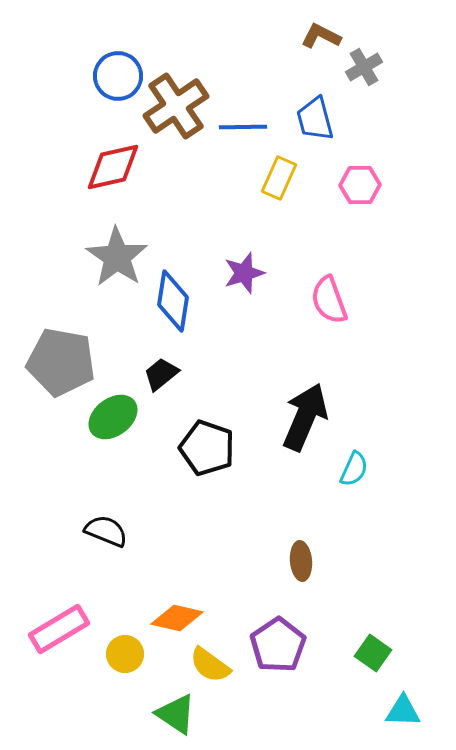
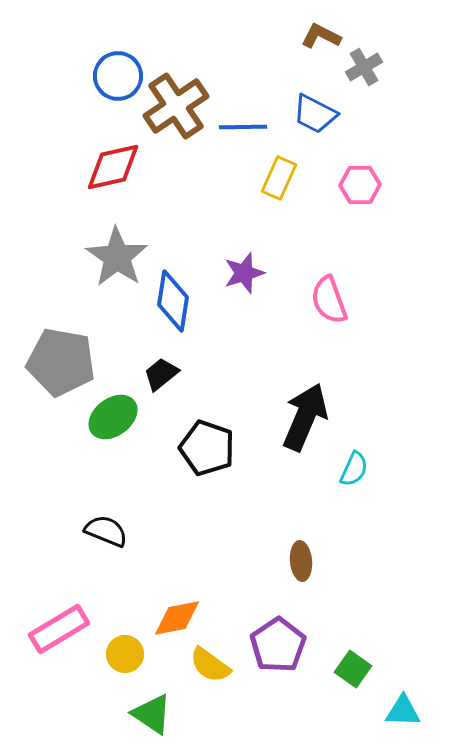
blue trapezoid: moved 5 px up; rotated 48 degrees counterclockwise
orange diamond: rotated 24 degrees counterclockwise
green square: moved 20 px left, 16 px down
green triangle: moved 24 px left
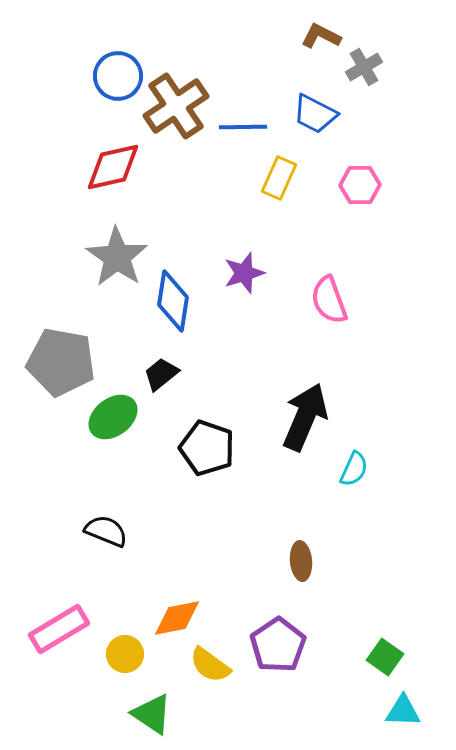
green square: moved 32 px right, 12 px up
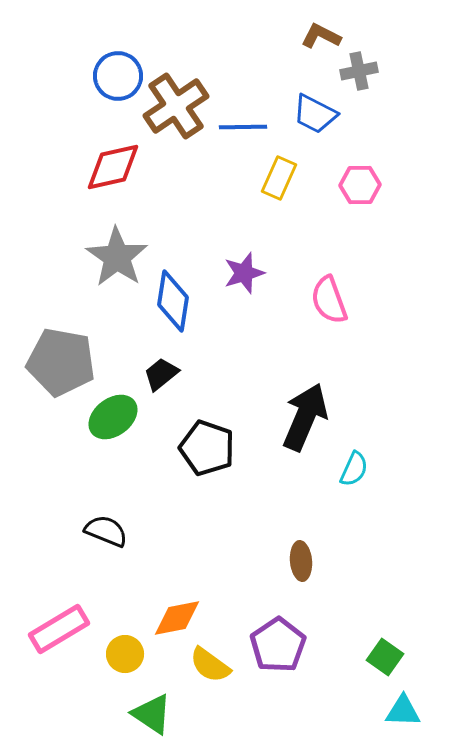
gray cross: moved 5 px left, 4 px down; rotated 18 degrees clockwise
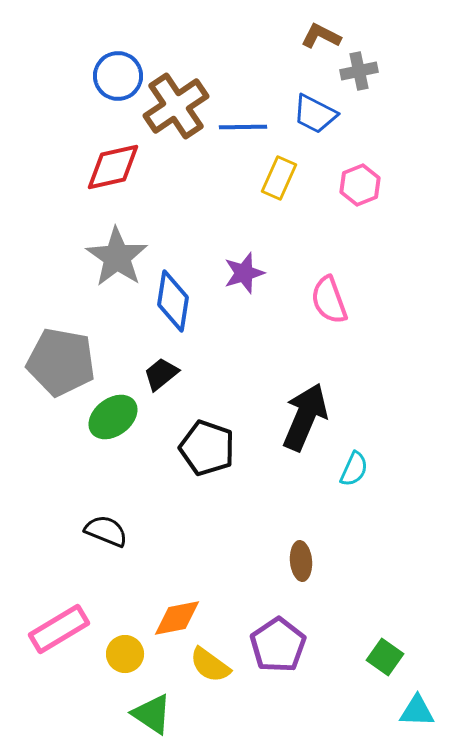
pink hexagon: rotated 21 degrees counterclockwise
cyan triangle: moved 14 px right
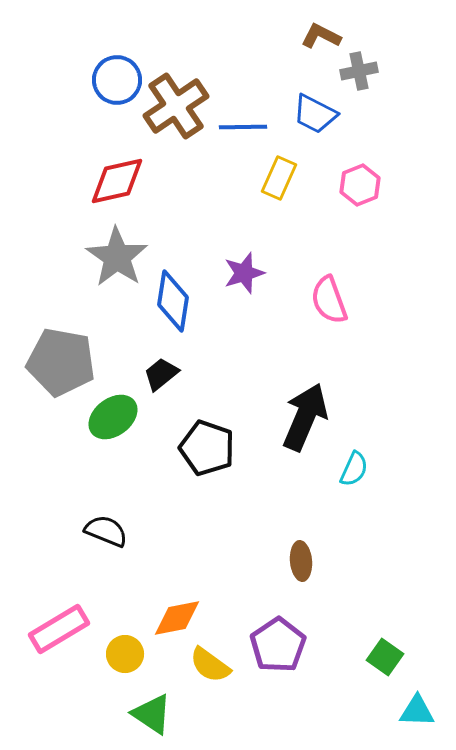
blue circle: moved 1 px left, 4 px down
red diamond: moved 4 px right, 14 px down
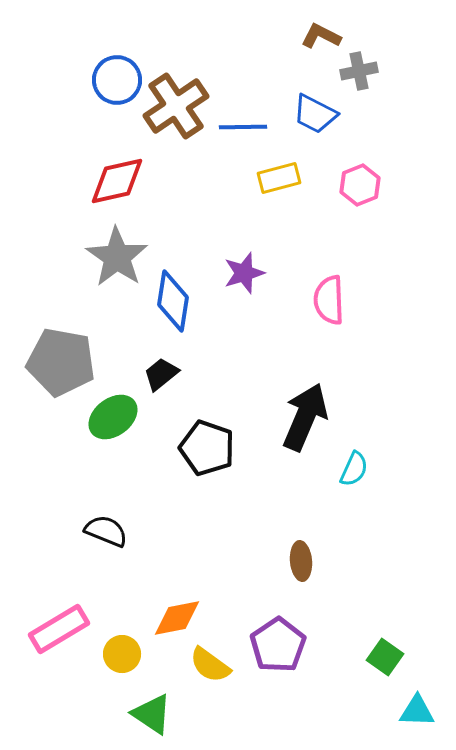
yellow rectangle: rotated 51 degrees clockwise
pink semicircle: rotated 18 degrees clockwise
yellow circle: moved 3 px left
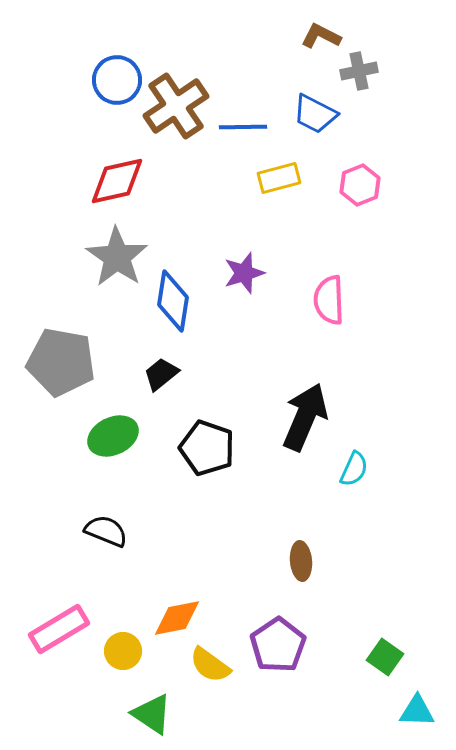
green ellipse: moved 19 px down; rotated 12 degrees clockwise
yellow circle: moved 1 px right, 3 px up
